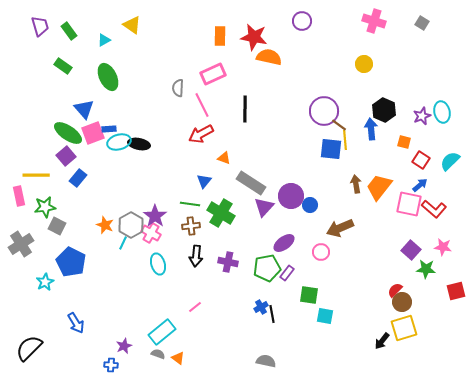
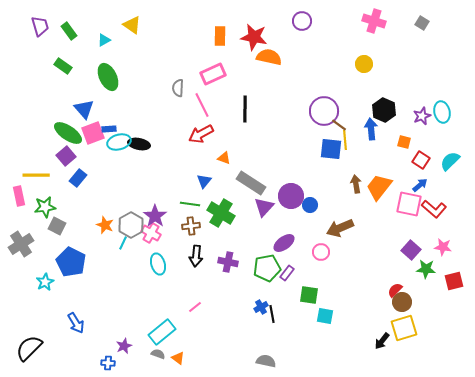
red square at (456, 291): moved 2 px left, 10 px up
blue cross at (111, 365): moved 3 px left, 2 px up
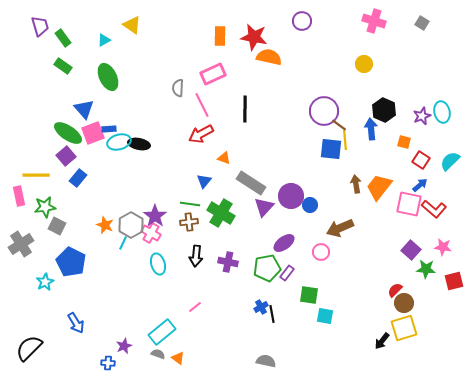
green rectangle at (69, 31): moved 6 px left, 7 px down
brown cross at (191, 226): moved 2 px left, 4 px up
brown circle at (402, 302): moved 2 px right, 1 px down
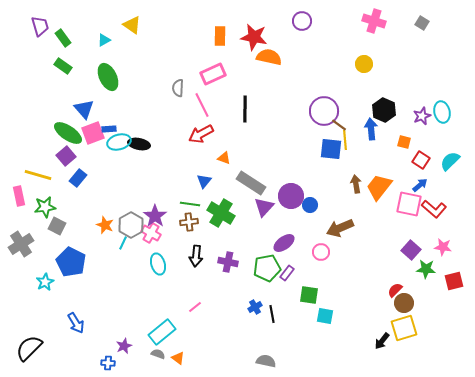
yellow line at (36, 175): moved 2 px right; rotated 16 degrees clockwise
blue cross at (261, 307): moved 6 px left
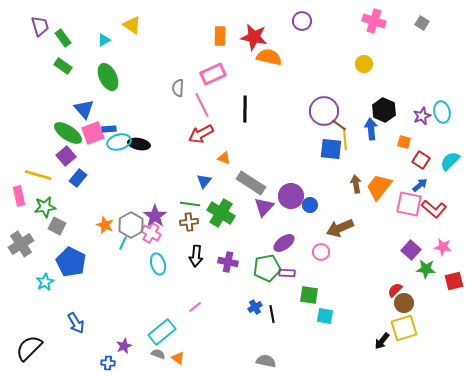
purple rectangle at (287, 273): rotated 56 degrees clockwise
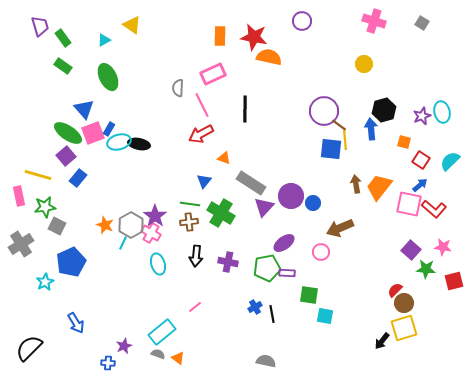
black hexagon at (384, 110): rotated 20 degrees clockwise
blue rectangle at (109, 129): rotated 56 degrees counterclockwise
blue circle at (310, 205): moved 3 px right, 2 px up
blue pentagon at (71, 262): rotated 20 degrees clockwise
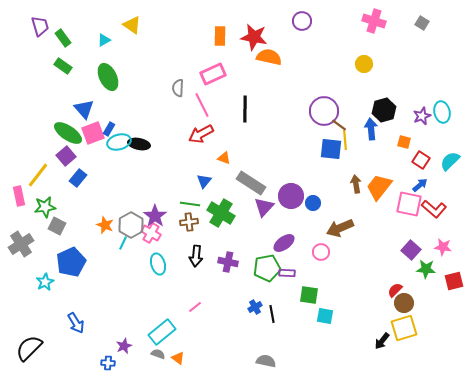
yellow line at (38, 175): rotated 68 degrees counterclockwise
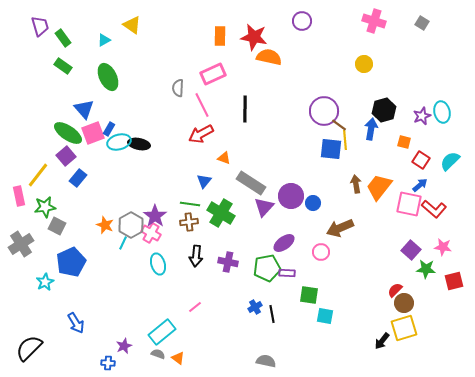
blue arrow at (371, 129): rotated 15 degrees clockwise
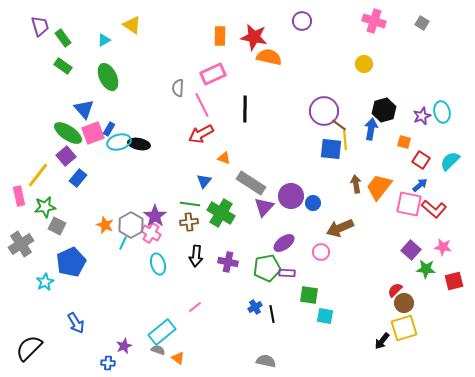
gray semicircle at (158, 354): moved 4 px up
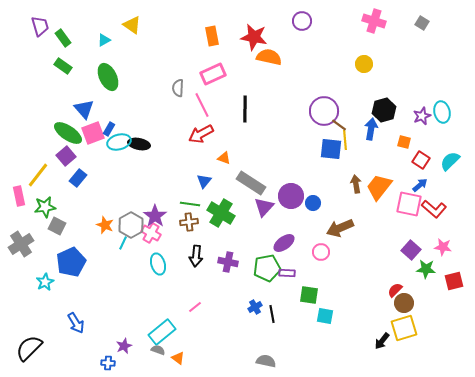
orange rectangle at (220, 36): moved 8 px left; rotated 12 degrees counterclockwise
